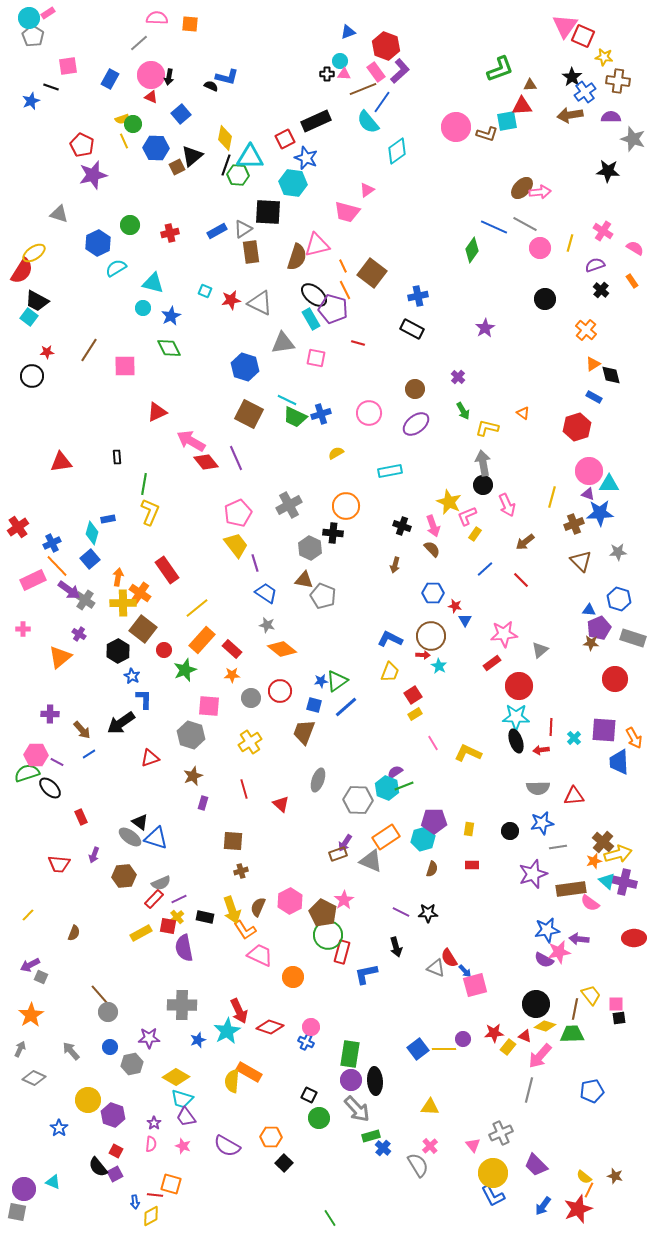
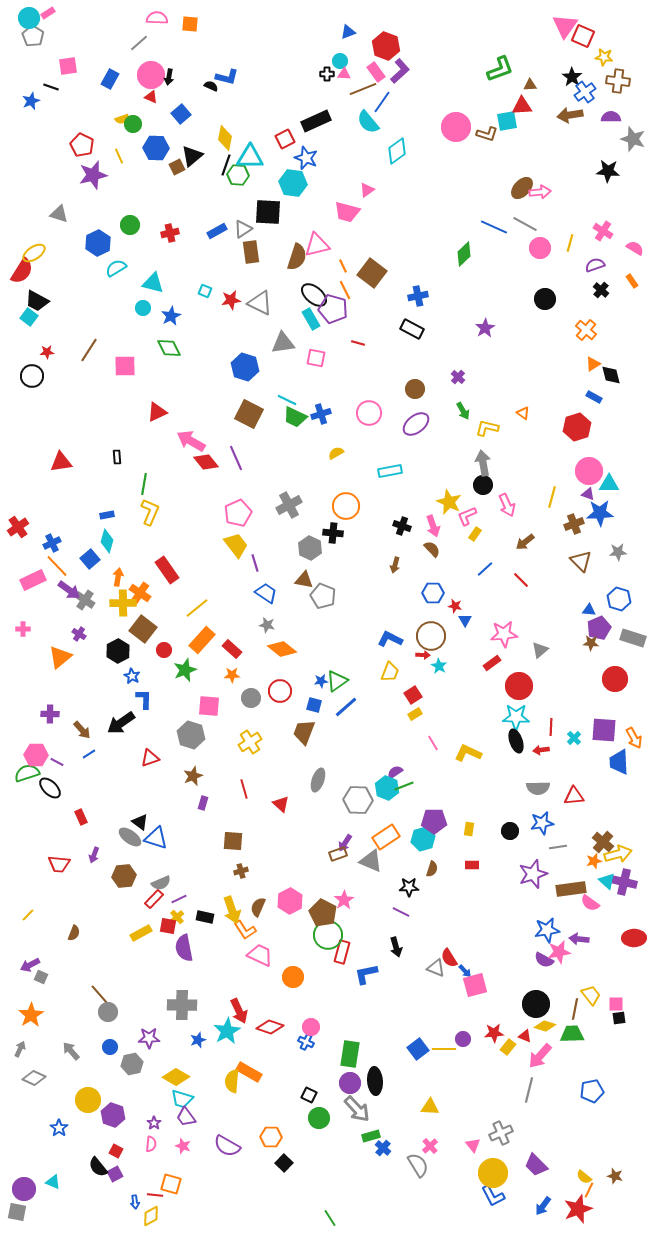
yellow line at (124, 141): moved 5 px left, 15 px down
green diamond at (472, 250): moved 8 px left, 4 px down; rotated 10 degrees clockwise
blue rectangle at (108, 519): moved 1 px left, 4 px up
cyan diamond at (92, 533): moved 15 px right, 8 px down
black star at (428, 913): moved 19 px left, 26 px up
purple circle at (351, 1080): moved 1 px left, 3 px down
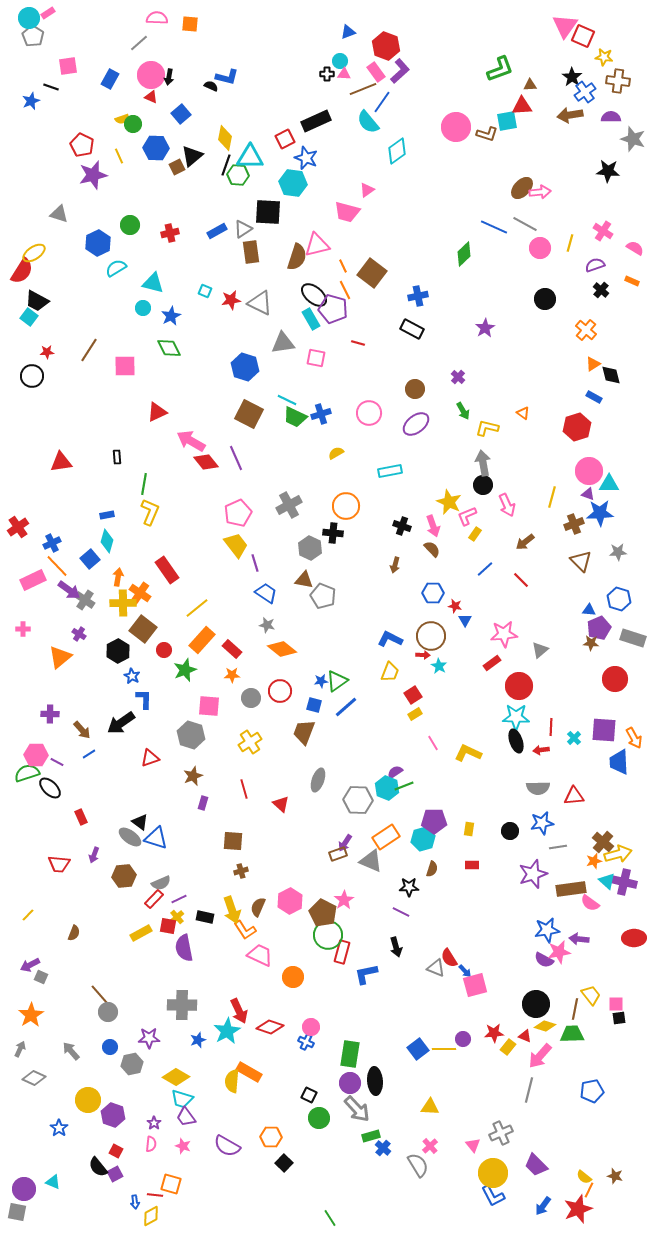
orange rectangle at (632, 281): rotated 32 degrees counterclockwise
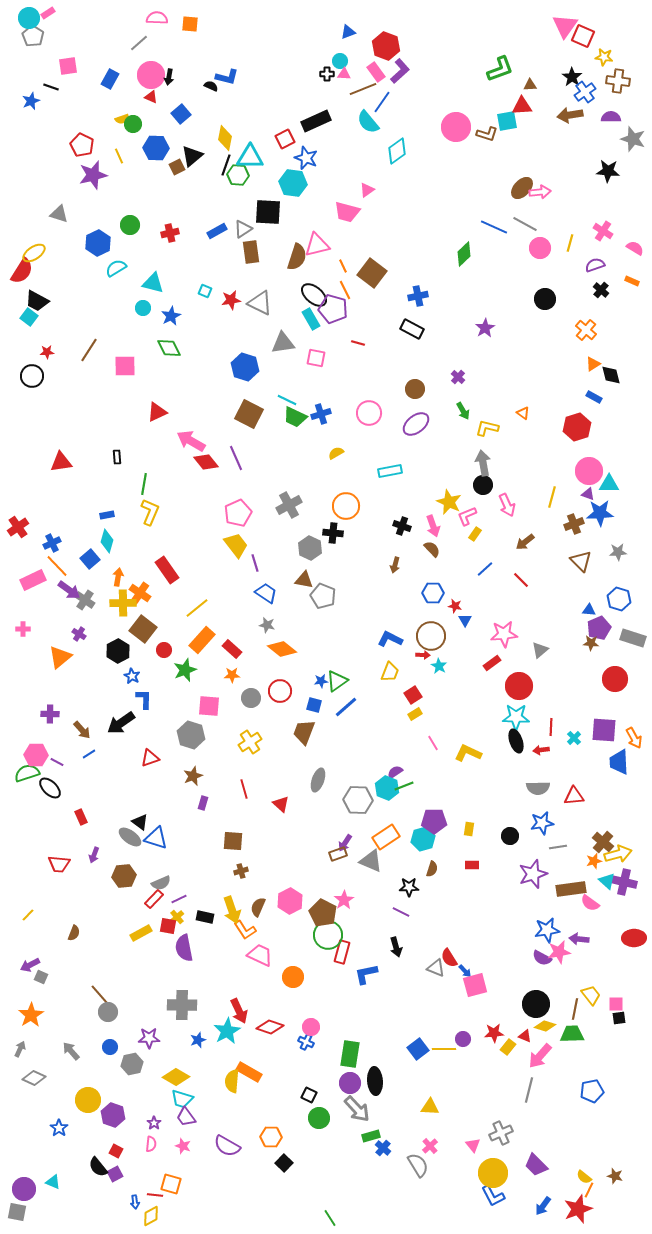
black circle at (510, 831): moved 5 px down
purple semicircle at (544, 960): moved 2 px left, 2 px up
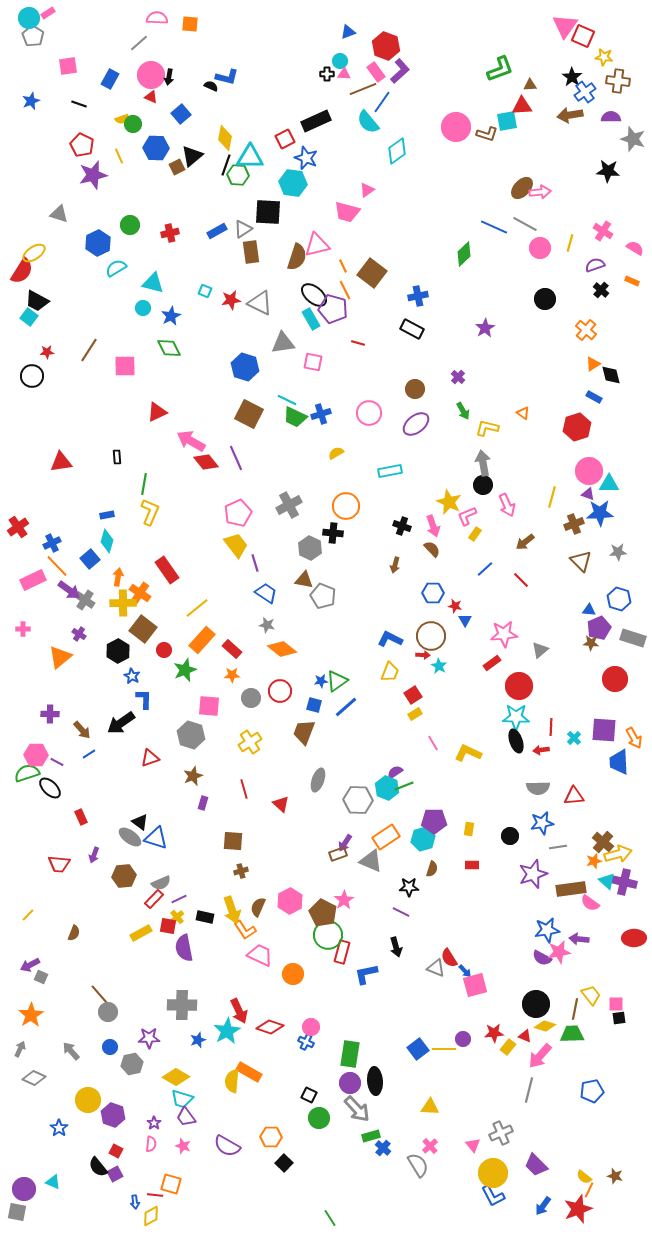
black line at (51, 87): moved 28 px right, 17 px down
pink square at (316, 358): moved 3 px left, 4 px down
orange circle at (293, 977): moved 3 px up
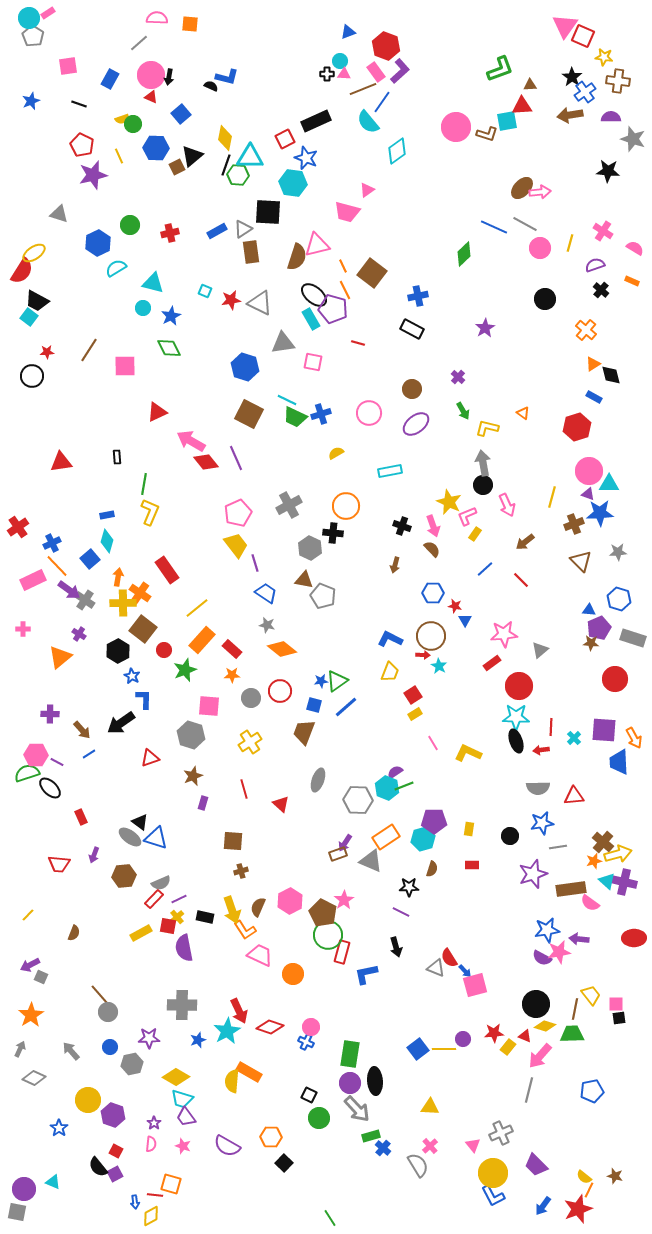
brown circle at (415, 389): moved 3 px left
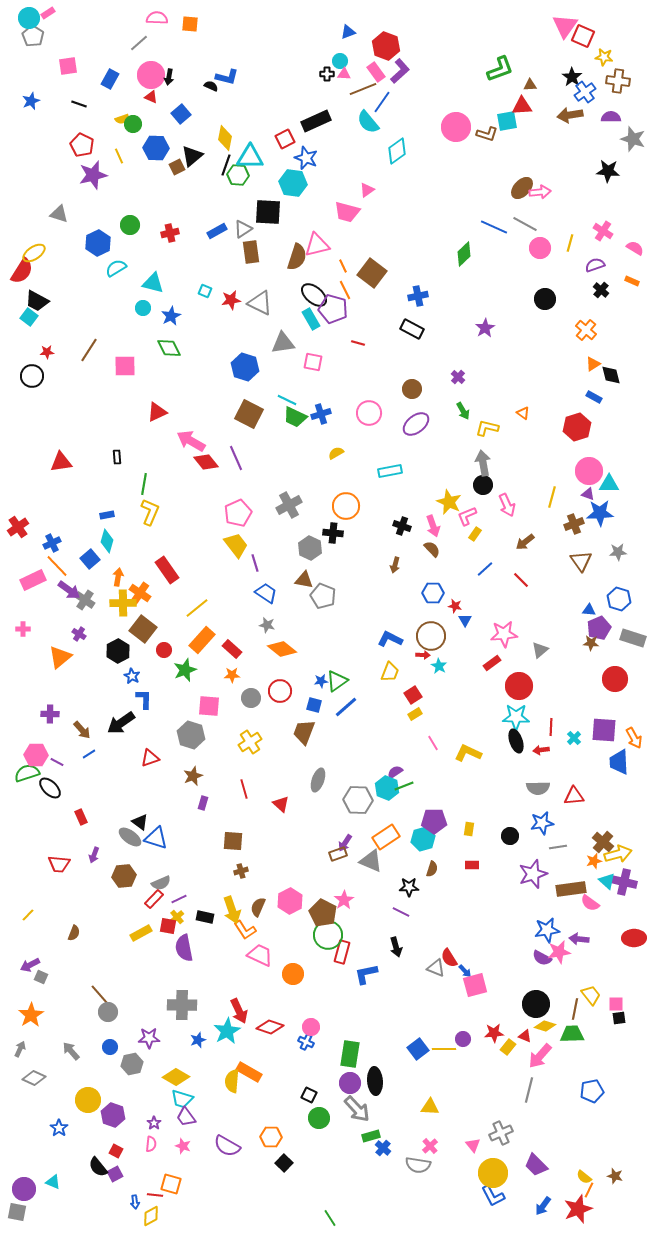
brown triangle at (581, 561): rotated 10 degrees clockwise
gray semicircle at (418, 1165): rotated 130 degrees clockwise
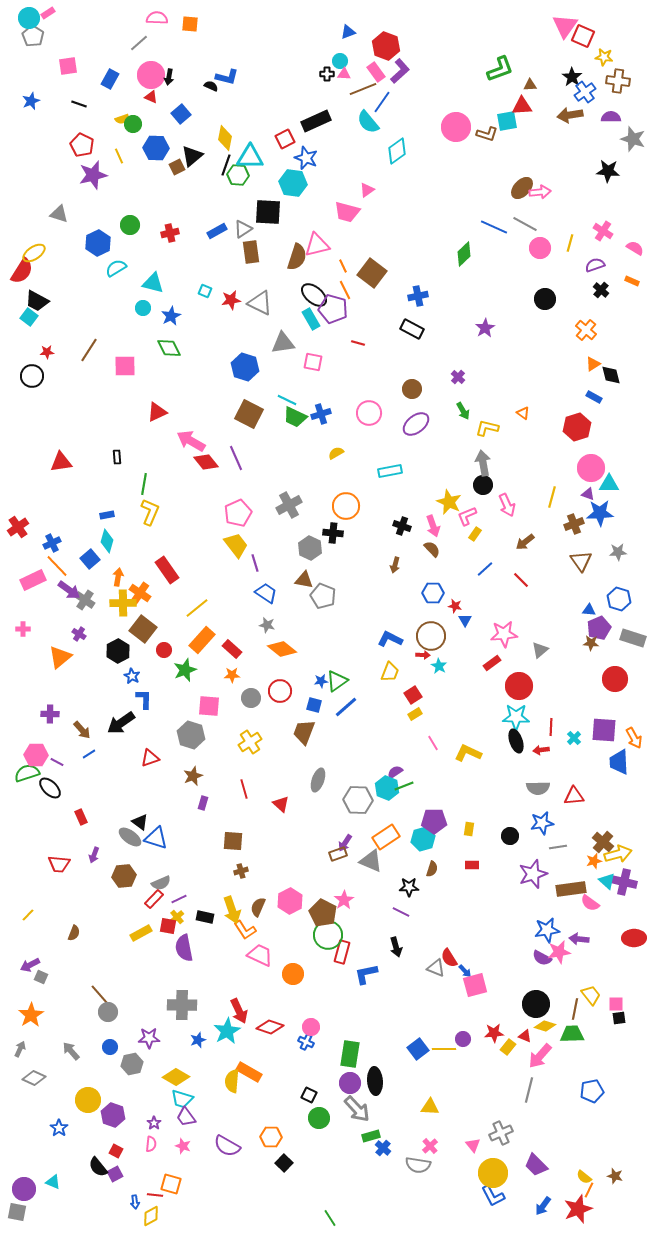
pink circle at (589, 471): moved 2 px right, 3 px up
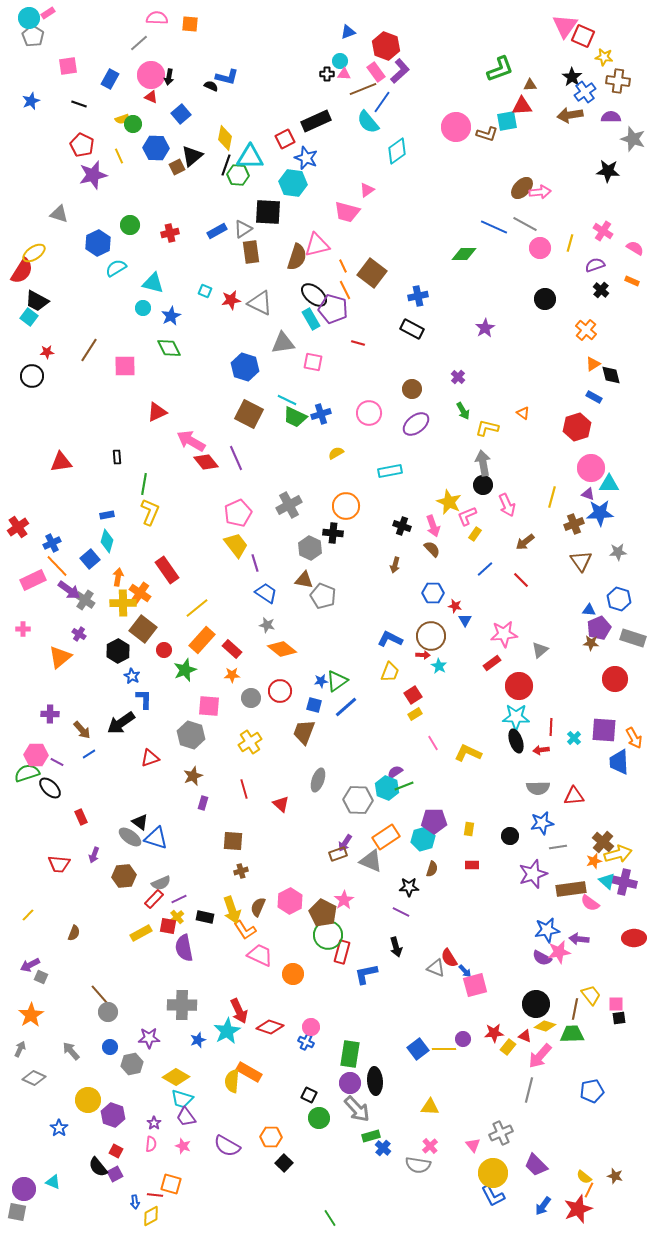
green diamond at (464, 254): rotated 45 degrees clockwise
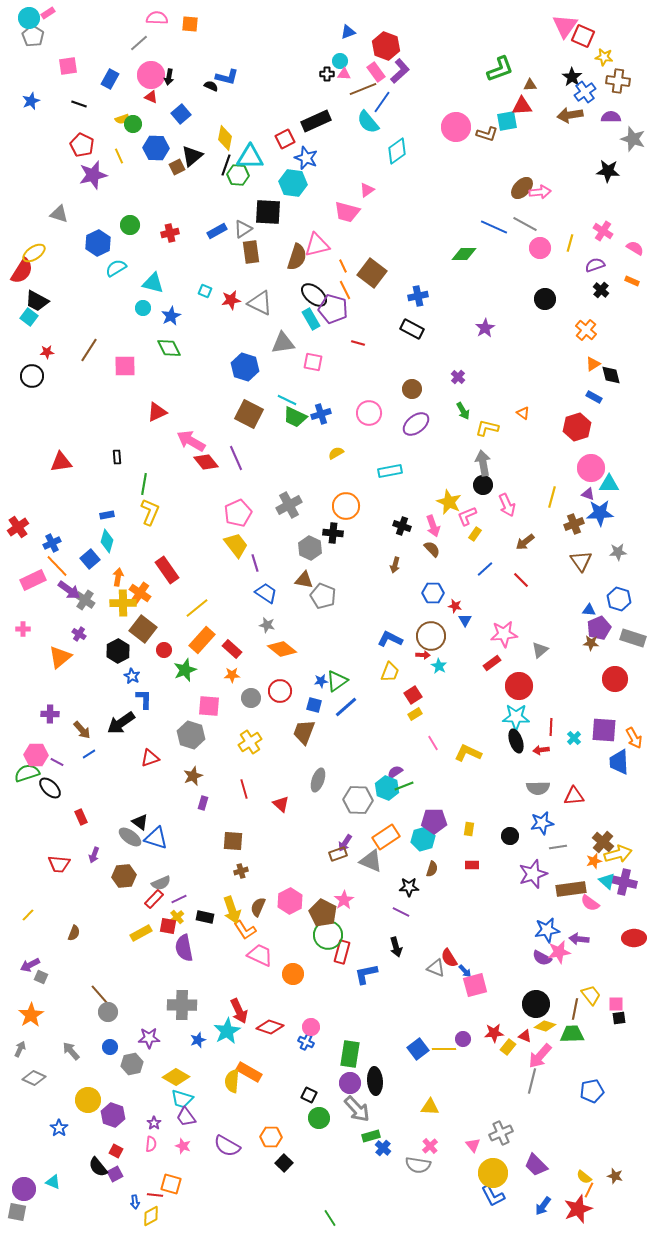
gray line at (529, 1090): moved 3 px right, 9 px up
